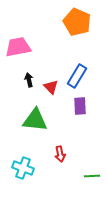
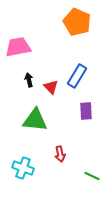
purple rectangle: moved 6 px right, 5 px down
green line: rotated 28 degrees clockwise
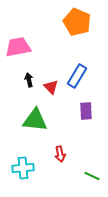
cyan cross: rotated 25 degrees counterclockwise
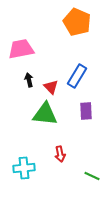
pink trapezoid: moved 3 px right, 2 px down
green triangle: moved 10 px right, 6 px up
cyan cross: moved 1 px right
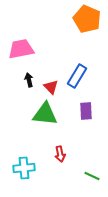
orange pentagon: moved 10 px right, 3 px up
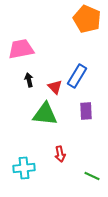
red triangle: moved 4 px right
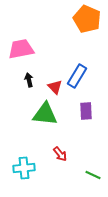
red arrow: rotated 28 degrees counterclockwise
green line: moved 1 px right, 1 px up
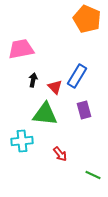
black arrow: moved 4 px right; rotated 24 degrees clockwise
purple rectangle: moved 2 px left, 1 px up; rotated 12 degrees counterclockwise
cyan cross: moved 2 px left, 27 px up
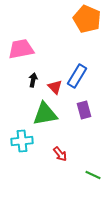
green triangle: rotated 16 degrees counterclockwise
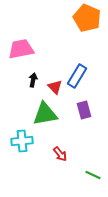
orange pentagon: moved 1 px up
